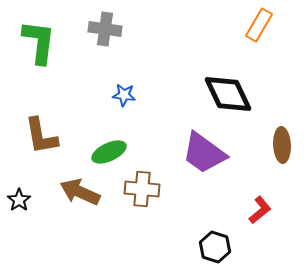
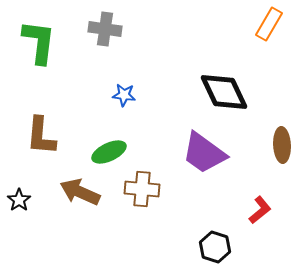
orange rectangle: moved 10 px right, 1 px up
black diamond: moved 4 px left, 2 px up
brown L-shape: rotated 15 degrees clockwise
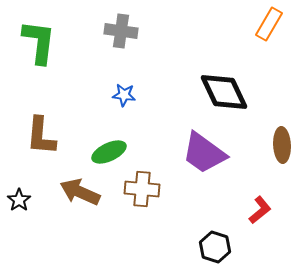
gray cross: moved 16 px right, 2 px down
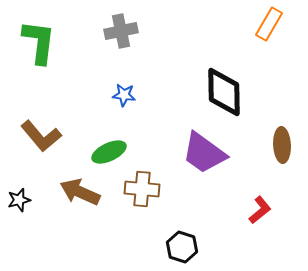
gray cross: rotated 20 degrees counterclockwise
black diamond: rotated 24 degrees clockwise
brown L-shape: rotated 45 degrees counterclockwise
black star: rotated 20 degrees clockwise
black hexagon: moved 33 px left
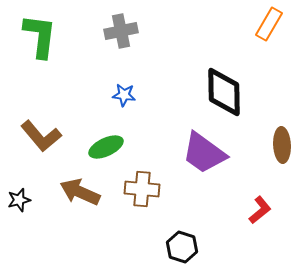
green L-shape: moved 1 px right, 6 px up
green ellipse: moved 3 px left, 5 px up
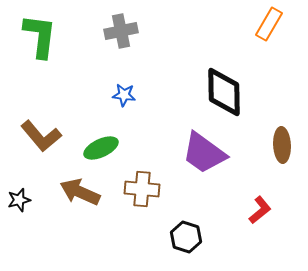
green ellipse: moved 5 px left, 1 px down
black hexagon: moved 4 px right, 10 px up
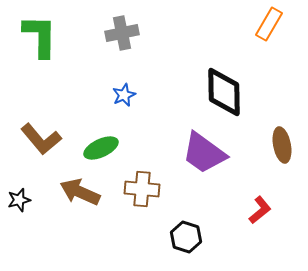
gray cross: moved 1 px right, 2 px down
green L-shape: rotated 6 degrees counterclockwise
blue star: rotated 30 degrees counterclockwise
brown L-shape: moved 3 px down
brown ellipse: rotated 8 degrees counterclockwise
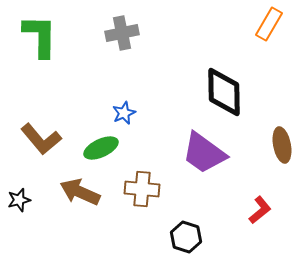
blue star: moved 18 px down
